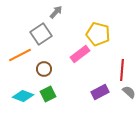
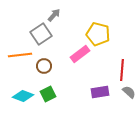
gray arrow: moved 2 px left, 3 px down
orange line: rotated 20 degrees clockwise
brown circle: moved 3 px up
purple rectangle: rotated 18 degrees clockwise
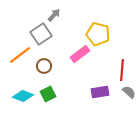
orange line: rotated 30 degrees counterclockwise
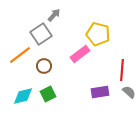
cyan diamond: rotated 35 degrees counterclockwise
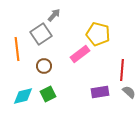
orange line: moved 3 px left, 6 px up; rotated 60 degrees counterclockwise
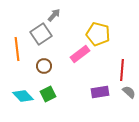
cyan diamond: rotated 60 degrees clockwise
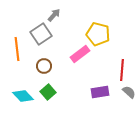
green square: moved 2 px up; rotated 14 degrees counterclockwise
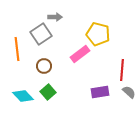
gray arrow: moved 1 px right, 2 px down; rotated 48 degrees clockwise
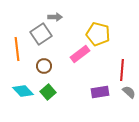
cyan diamond: moved 5 px up
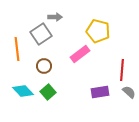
yellow pentagon: moved 3 px up
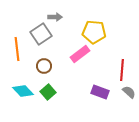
yellow pentagon: moved 4 px left, 1 px down; rotated 10 degrees counterclockwise
purple rectangle: rotated 30 degrees clockwise
